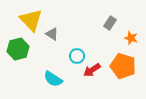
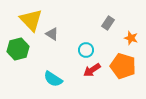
gray rectangle: moved 2 px left
cyan circle: moved 9 px right, 6 px up
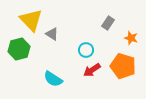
green hexagon: moved 1 px right
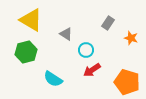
yellow triangle: rotated 15 degrees counterclockwise
gray triangle: moved 14 px right
green hexagon: moved 7 px right, 3 px down
orange pentagon: moved 4 px right, 16 px down
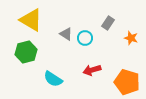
cyan circle: moved 1 px left, 12 px up
red arrow: rotated 18 degrees clockwise
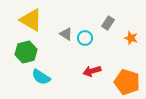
red arrow: moved 1 px down
cyan semicircle: moved 12 px left, 2 px up
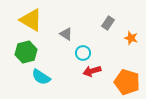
cyan circle: moved 2 px left, 15 px down
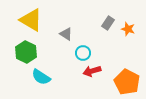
orange star: moved 3 px left, 9 px up
green hexagon: rotated 20 degrees counterclockwise
orange pentagon: rotated 10 degrees clockwise
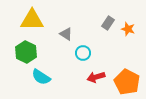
yellow triangle: moved 1 px right; rotated 30 degrees counterclockwise
red arrow: moved 4 px right, 6 px down
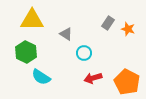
cyan circle: moved 1 px right
red arrow: moved 3 px left, 1 px down
